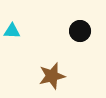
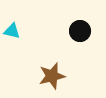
cyan triangle: rotated 12 degrees clockwise
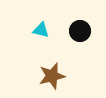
cyan triangle: moved 29 px right, 1 px up
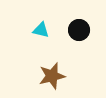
black circle: moved 1 px left, 1 px up
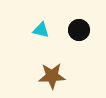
brown star: rotated 12 degrees clockwise
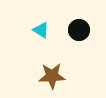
cyan triangle: rotated 18 degrees clockwise
